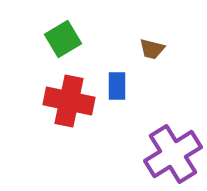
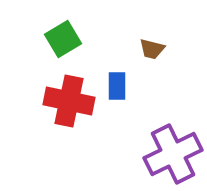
purple cross: rotated 6 degrees clockwise
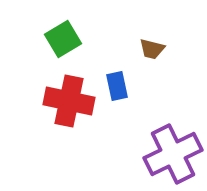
blue rectangle: rotated 12 degrees counterclockwise
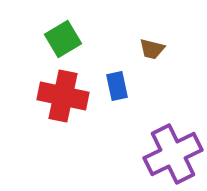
red cross: moved 6 px left, 5 px up
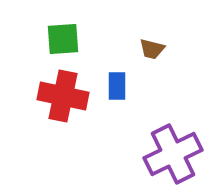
green square: rotated 27 degrees clockwise
blue rectangle: rotated 12 degrees clockwise
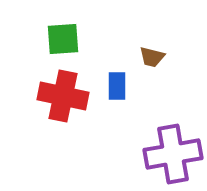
brown trapezoid: moved 8 px down
purple cross: rotated 16 degrees clockwise
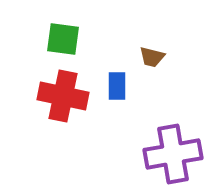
green square: rotated 12 degrees clockwise
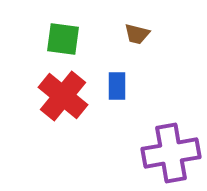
brown trapezoid: moved 15 px left, 23 px up
red cross: rotated 27 degrees clockwise
purple cross: moved 2 px left, 1 px up
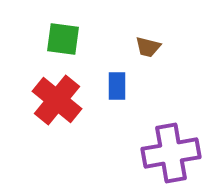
brown trapezoid: moved 11 px right, 13 px down
red cross: moved 6 px left, 4 px down
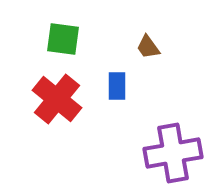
brown trapezoid: rotated 40 degrees clockwise
red cross: moved 1 px up
purple cross: moved 2 px right
